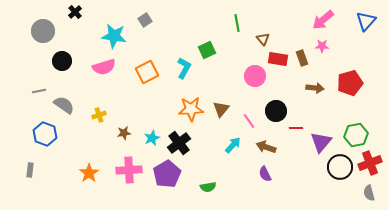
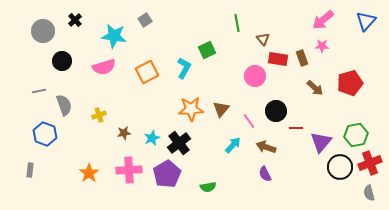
black cross at (75, 12): moved 8 px down
brown arrow at (315, 88): rotated 36 degrees clockwise
gray semicircle at (64, 105): rotated 35 degrees clockwise
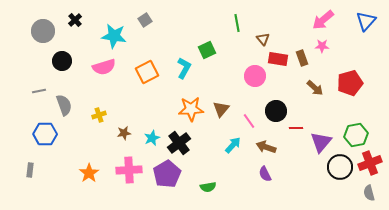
blue hexagon at (45, 134): rotated 20 degrees counterclockwise
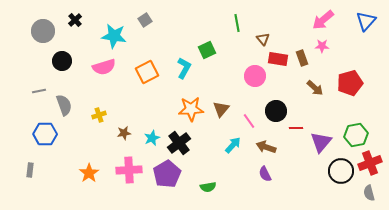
black circle at (340, 167): moved 1 px right, 4 px down
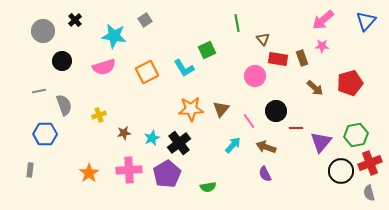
cyan L-shape at (184, 68): rotated 120 degrees clockwise
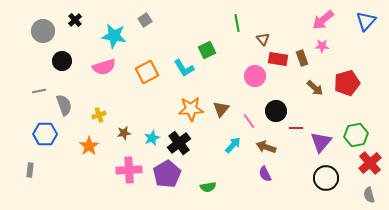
red pentagon at (350, 83): moved 3 px left
red cross at (370, 163): rotated 20 degrees counterclockwise
black circle at (341, 171): moved 15 px left, 7 px down
orange star at (89, 173): moved 27 px up
gray semicircle at (369, 193): moved 2 px down
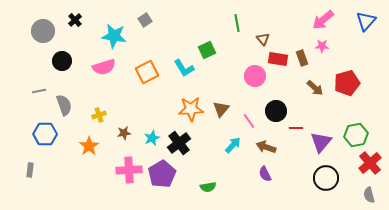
purple pentagon at (167, 174): moved 5 px left
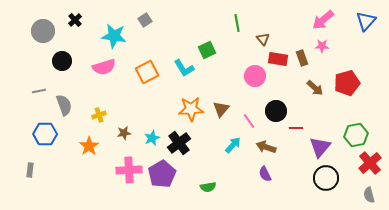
purple triangle at (321, 142): moved 1 px left, 5 px down
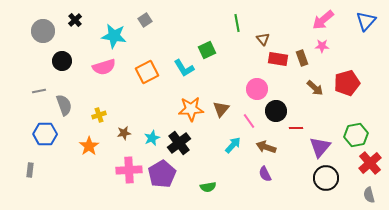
pink circle at (255, 76): moved 2 px right, 13 px down
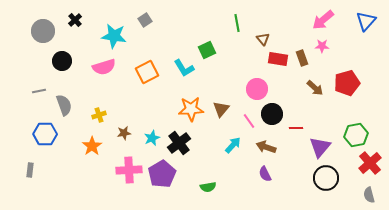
black circle at (276, 111): moved 4 px left, 3 px down
orange star at (89, 146): moved 3 px right
